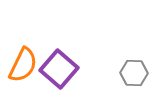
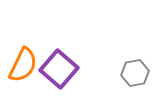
gray hexagon: moved 1 px right; rotated 12 degrees counterclockwise
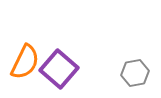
orange semicircle: moved 2 px right, 3 px up
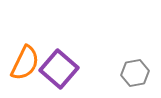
orange semicircle: moved 1 px down
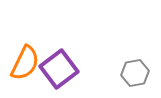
purple square: rotated 12 degrees clockwise
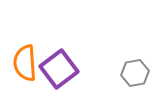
orange semicircle: rotated 150 degrees clockwise
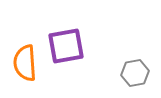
purple square: moved 7 px right, 23 px up; rotated 27 degrees clockwise
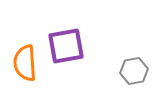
gray hexagon: moved 1 px left, 2 px up
